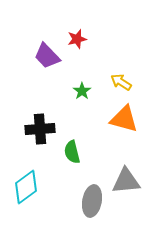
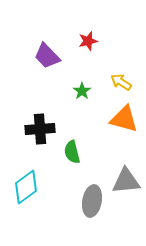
red star: moved 11 px right, 2 px down
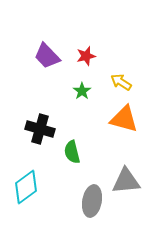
red star: moved 2 px left, 15 px down
black cross: rotated 20 degrees clockwise
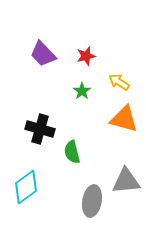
purple trapezoid: moved 4 px left, 2 px up
yellow arrow: moved 2 px left
